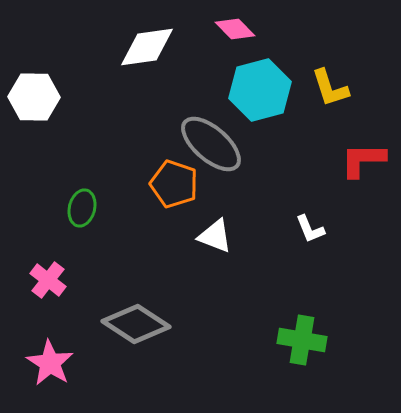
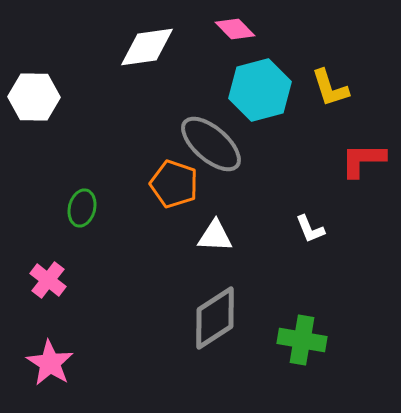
white triangle: rotated 18 degrees counterclockwise
gray diamond: moved 79 px right, 6 px up; rotated 66 degrees counterclockwise
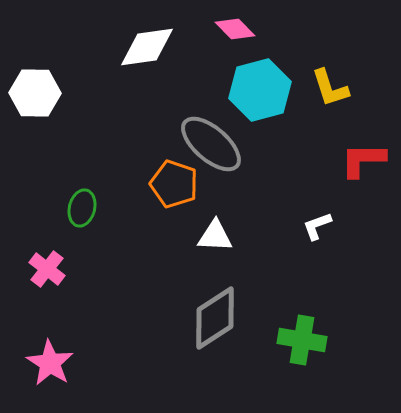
white hexagon: moved 1 px right, 4 px up
white L-shape: moved 7 px right, 3 px up; rotated 92 degrees clockwise
pink cross: moved 1 px left, 11 px up
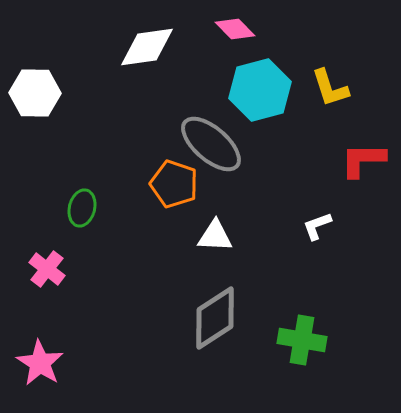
pink star: moved 10 px left
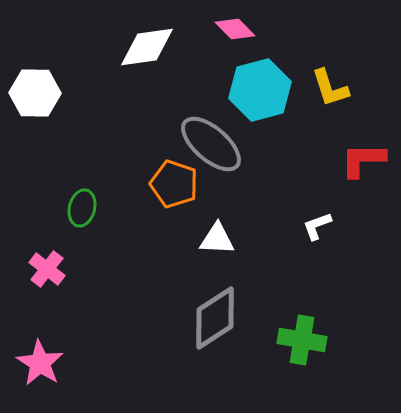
white triangle: moved 2 px right, 3 px down
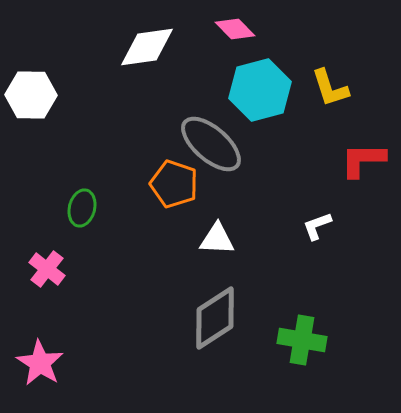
white hexagon: moved 4 px left, 2 px down
